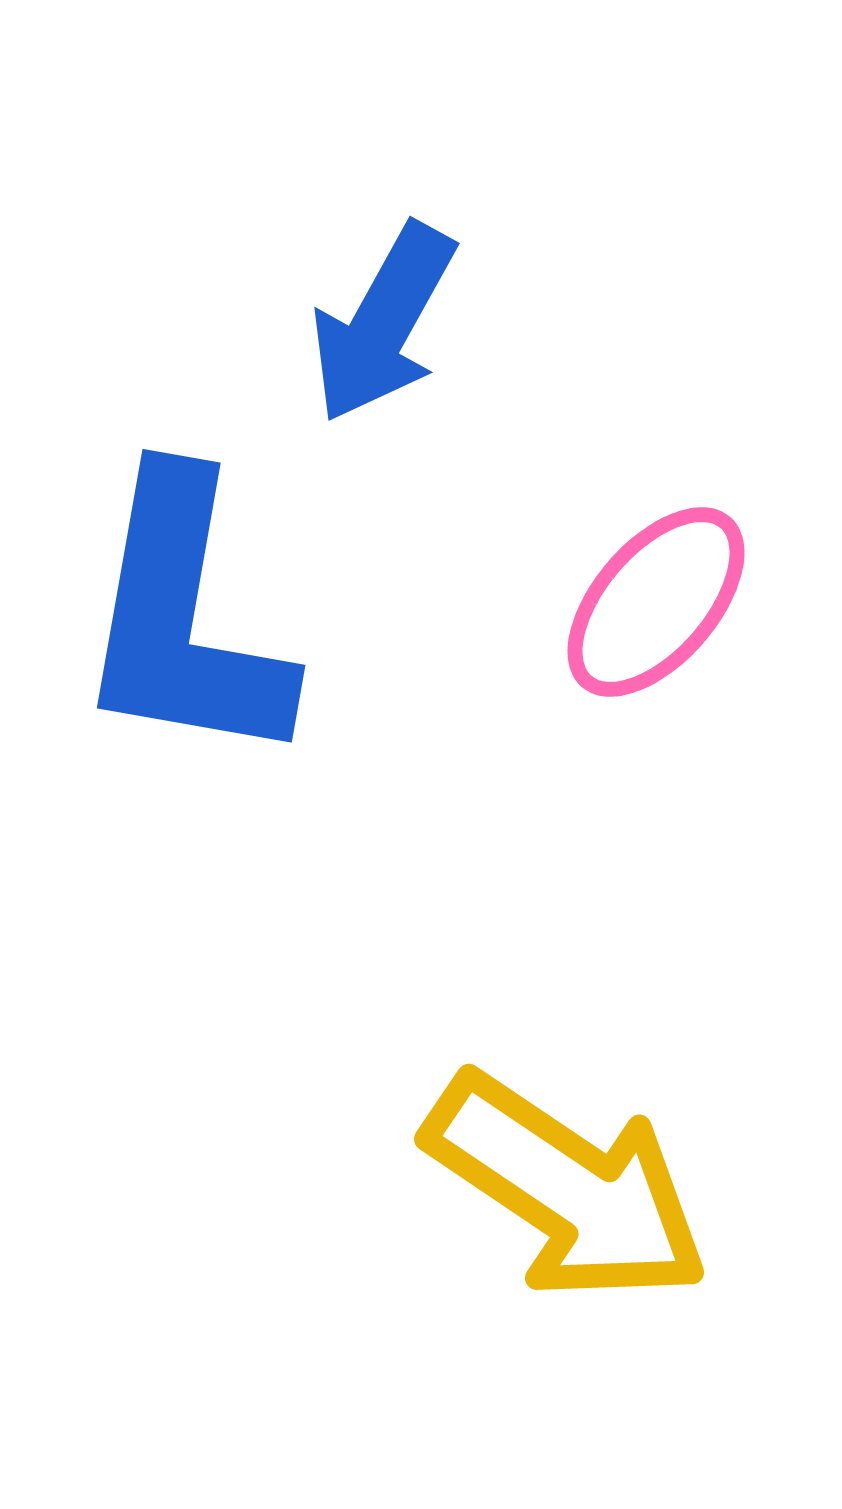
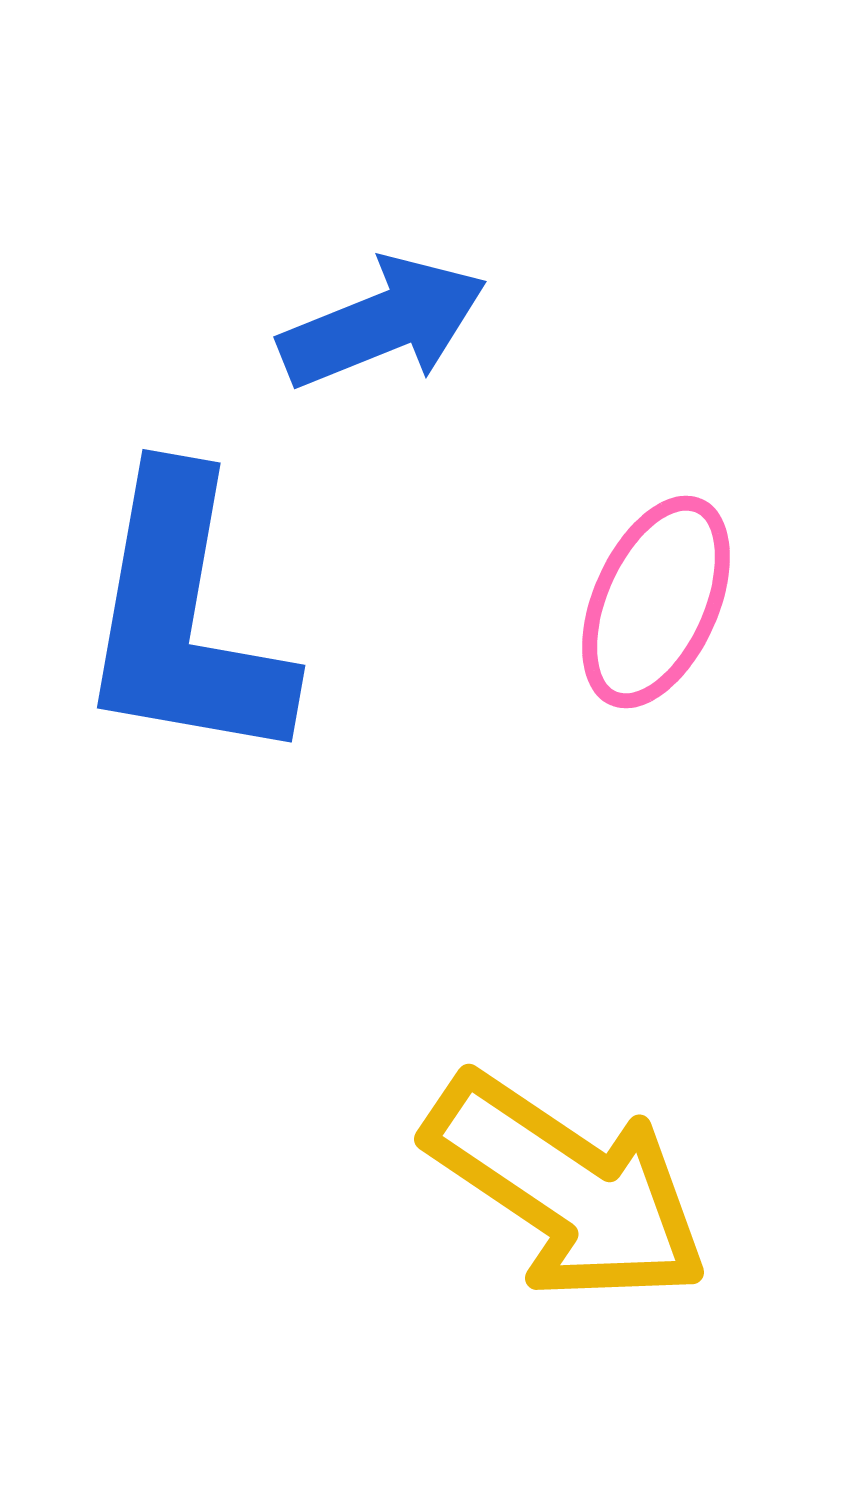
blue arrow: rotated 141 degrees counterclockwise
pink ellipse: rotated 17 degrees counterclockwise
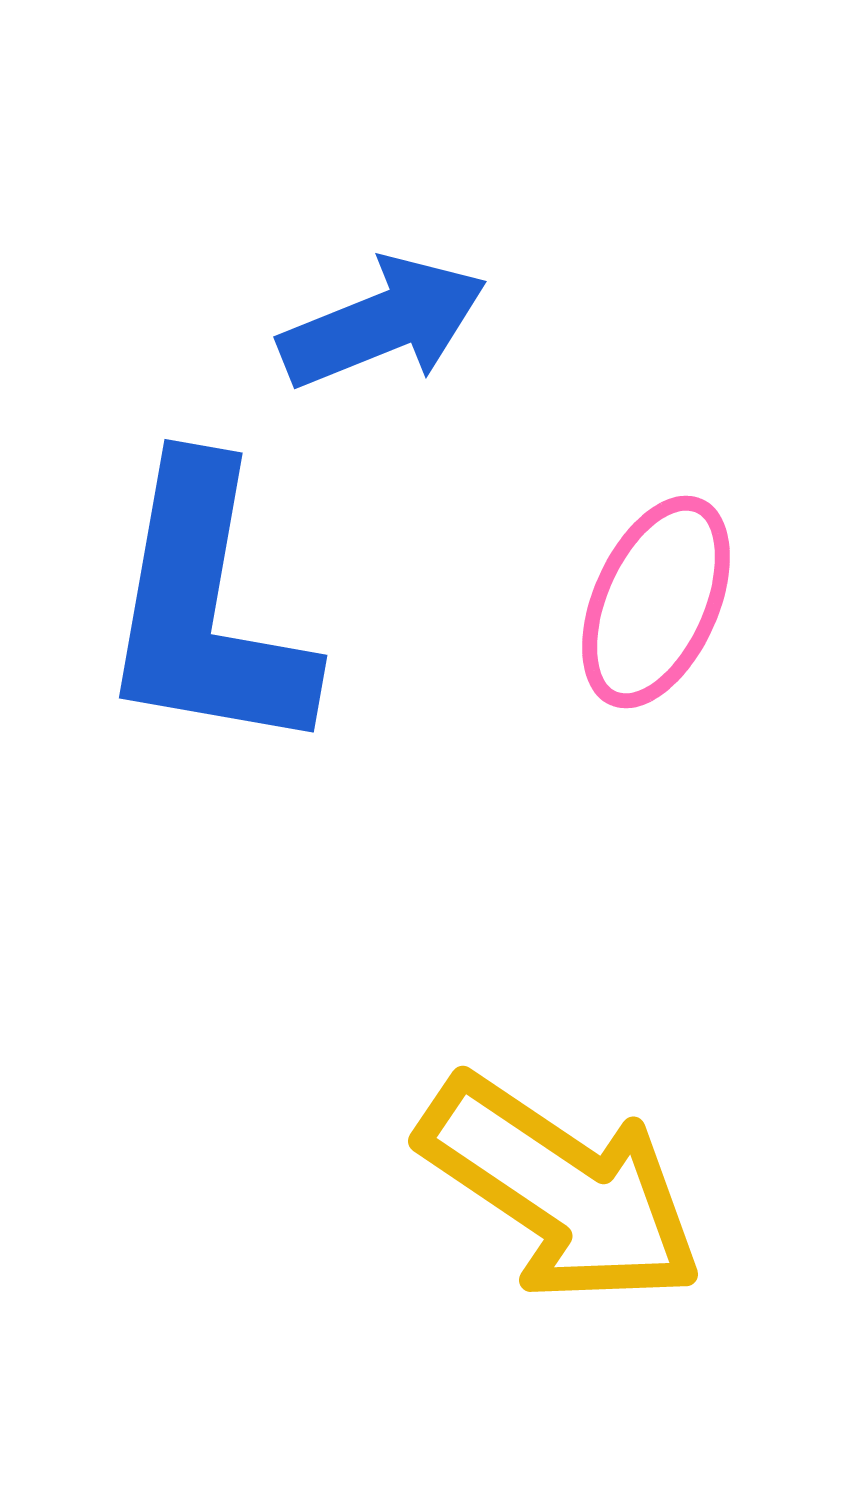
blue L-shape: moved 22 px right, 10 px up
yellow arrow: moved 6 px left, 2 px down
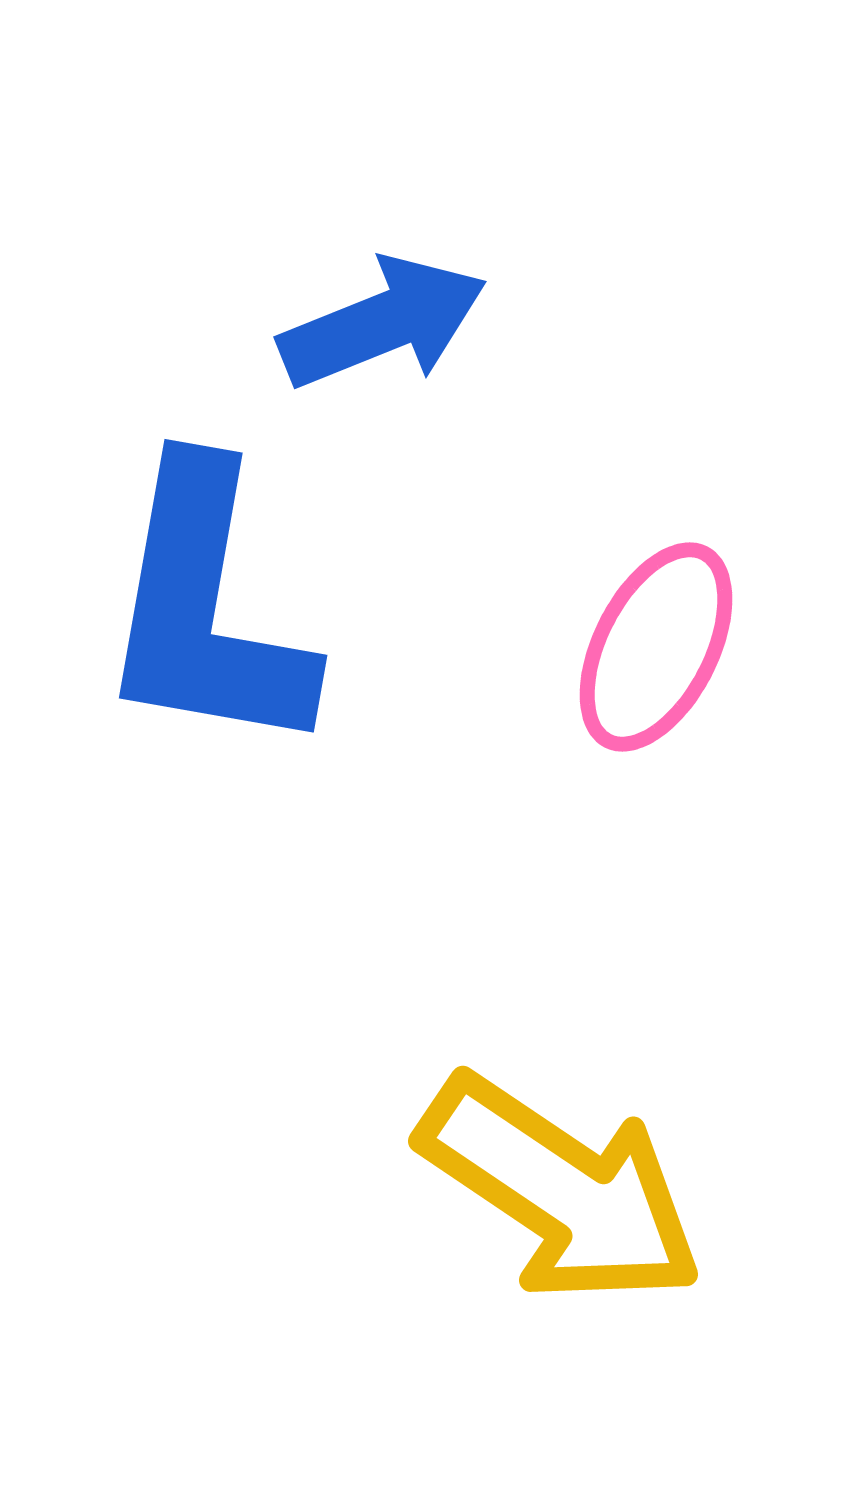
pink ellipse: moved 45 px down; rotated 3 degrees clockwise
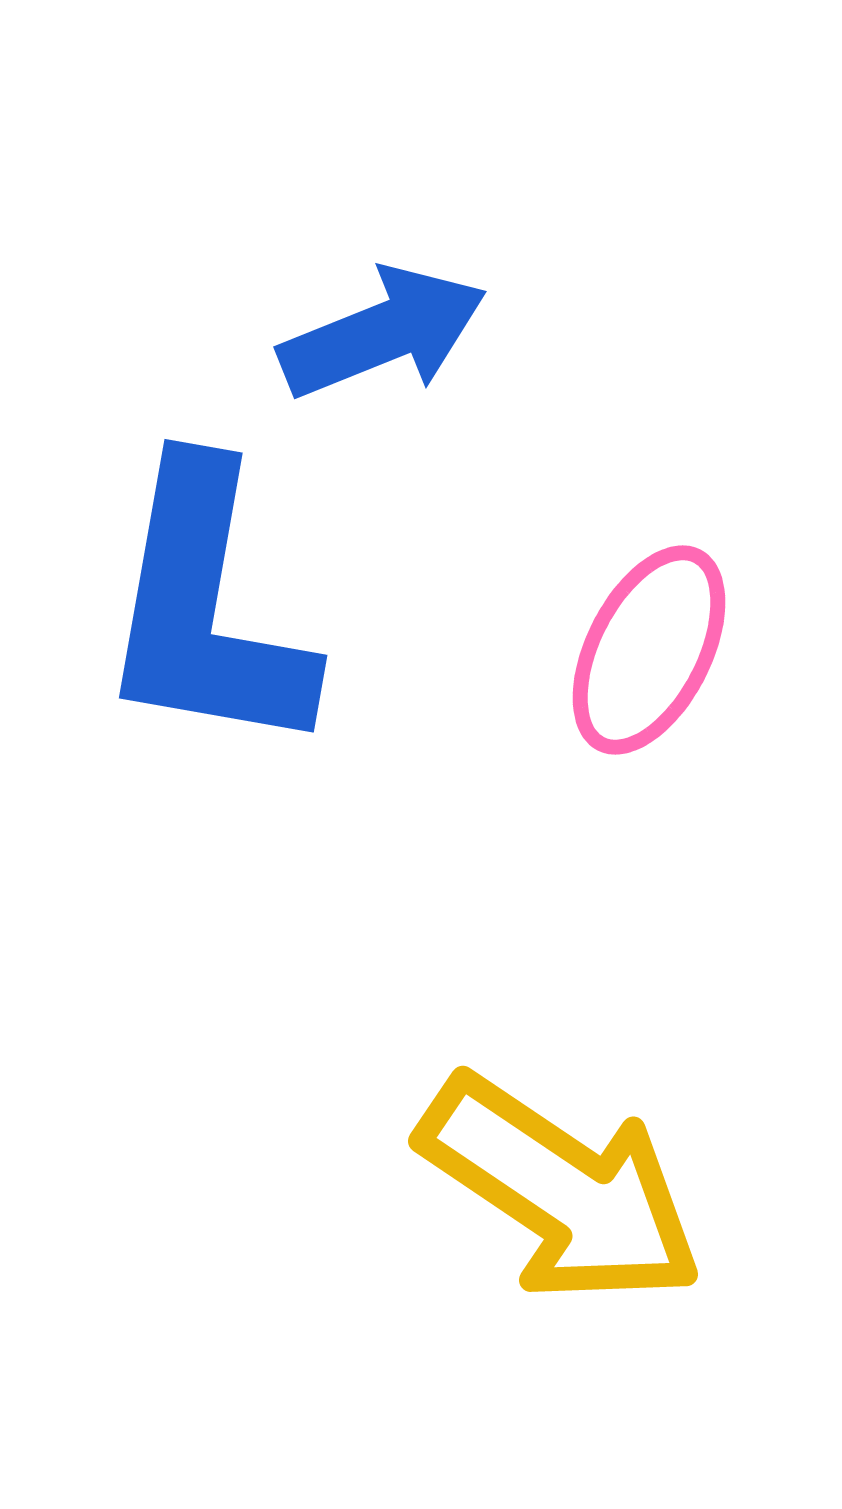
blue arrow: moved 10 px down
pink ellipse: moved 7 px left, 3 px down
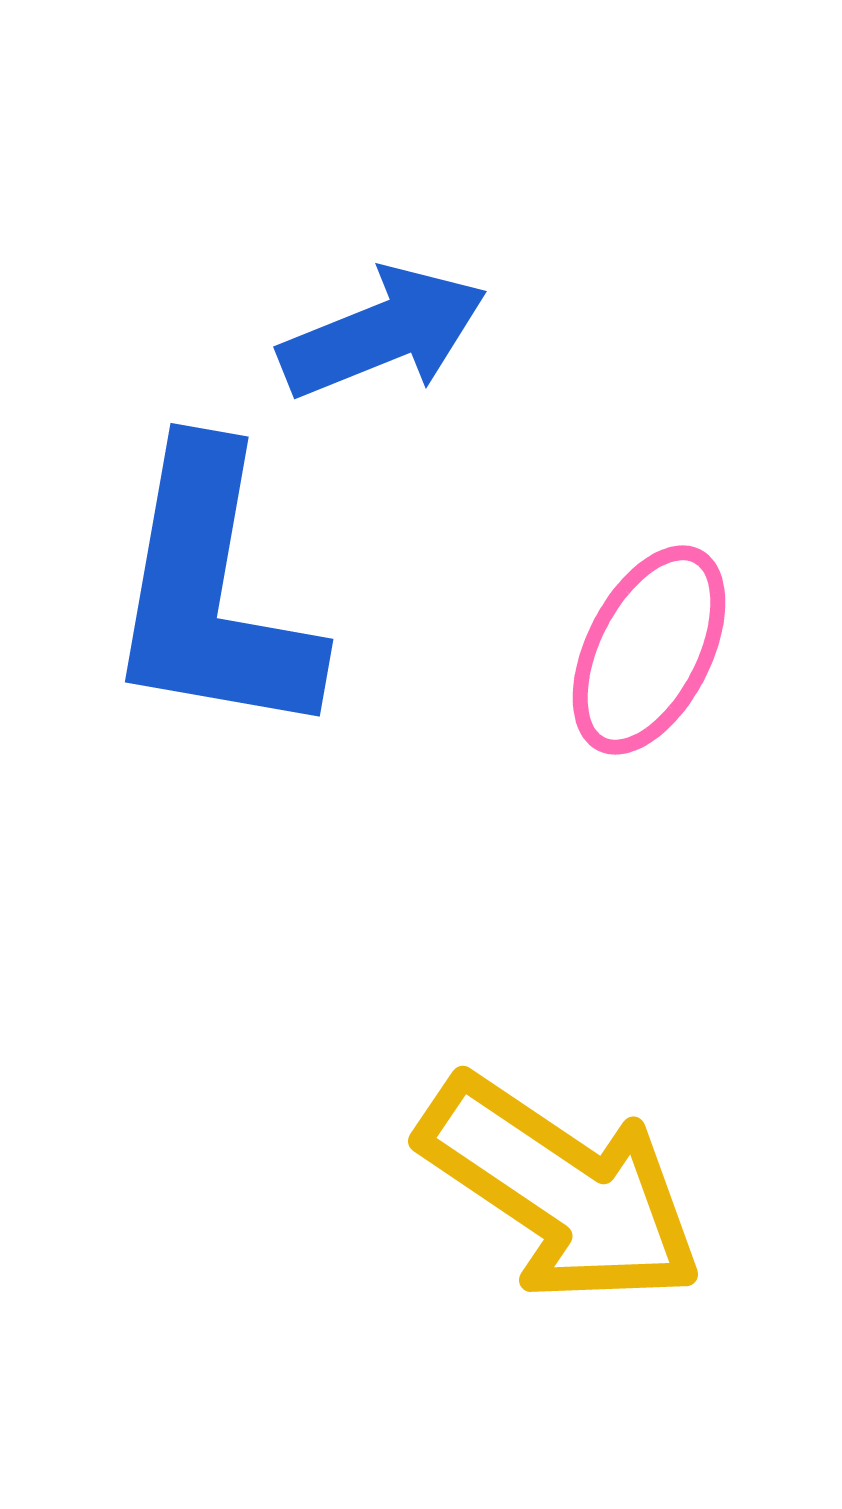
blue L-shape: moved 6 px right, 16 px up
